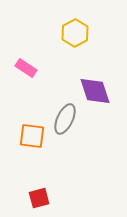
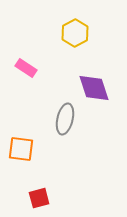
purple diamond: moved 1 px left, 3 px up
gray ellipse: rotated 12 degrees counterclockwise
orange square: moved 11 px left, 13 px down
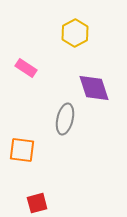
orange square: moved 1 px right, 1 px down
red square: moved 2 px left, 5 px down
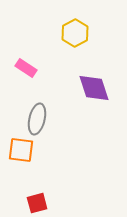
gray ellipse: moved 28 px left
orange square: moved 1 px left
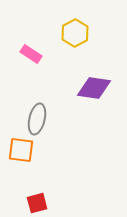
pink rectangle: moved 5 px right, 14 px up
purple diamond: rotated 64 degrees counterclockwise
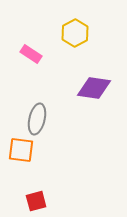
red square: moved 1 px left, 2 px up
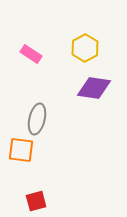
yellow hexagon: moved 10 px right, 15 px down
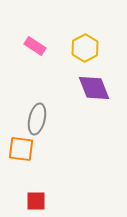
pink rectangle: moved 4 px right, 8 px up
purple diamond: rotated 60 degrees clockwise
orange square: moved 1 px up
red square: rotated 15 degrees clockwise
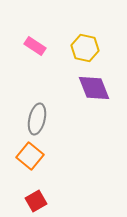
yellow hexagon: rotated 20 degrees counterclockwise
orange square: moved 9 px right, 7 px down; rotated 32 degrees clockwise
red square: rotated 30 degrees counterclockwise
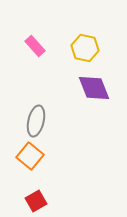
pink rectangle: rotated 15 degrees clockwise
gray ellipse: moved 1 px left, 2 px down
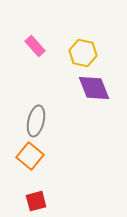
yellow hexagon: moved 2 px left, 5 px down
red square: rotated 15 degrees clockwise
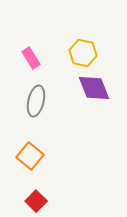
pink rectangle: moved 4 px left, 12 px down; rotated 10 degrees clockwise
gray ellipse: moved 20 px up
red square: rotated 30 degrees counterclockwise
